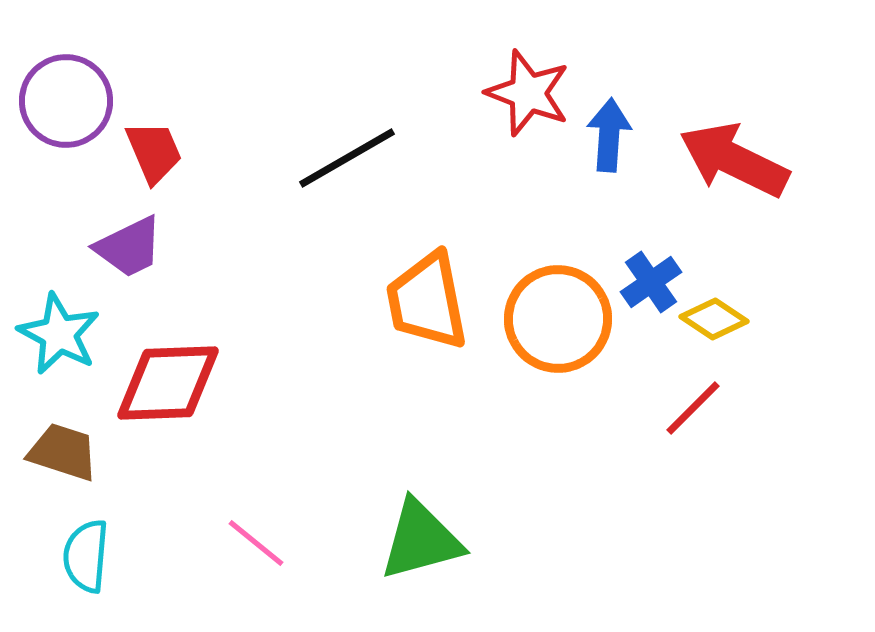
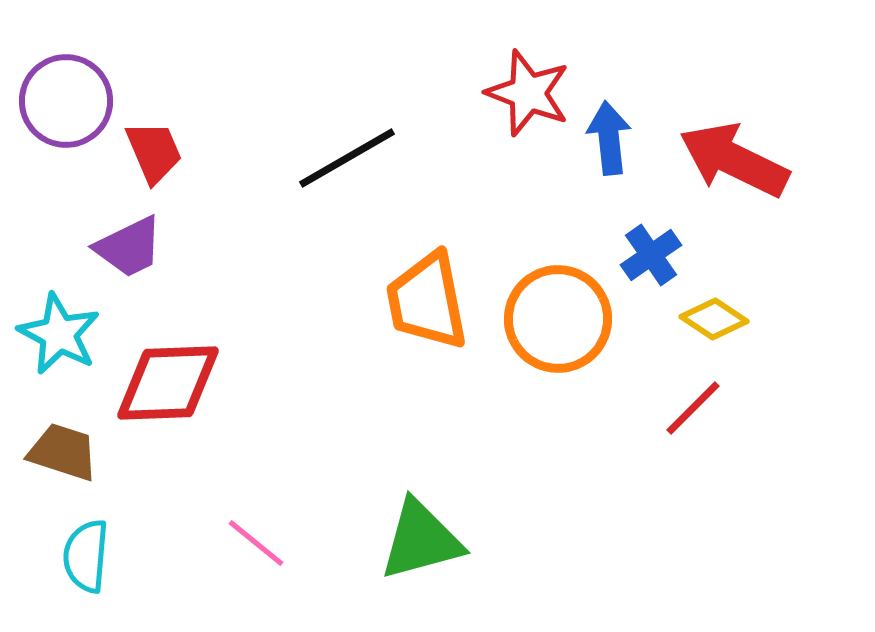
blue arrow: moved 3 px down; rotated 10 degrees counterclockwise
blue cross: moved 27 px up
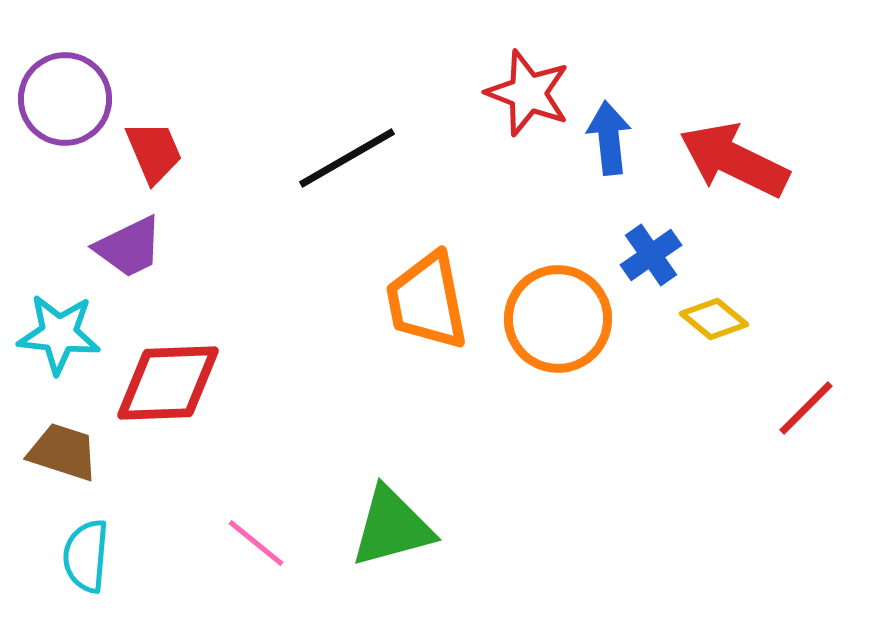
purple circle: moved 1 px left, 2 px up
yellow diamond: rotated 6 degrees clockwise
cyan star: rotated 22 degrees counterclockwise
red line: moved 113 px right
green triangle: moved 29 px left, 13 px up
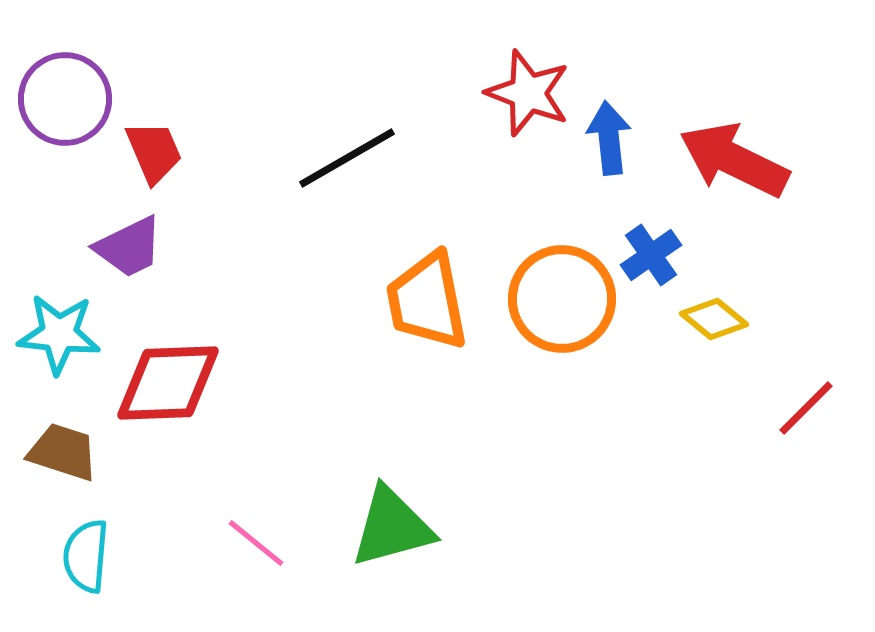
orange circle: moved 4 px right, 20 px up
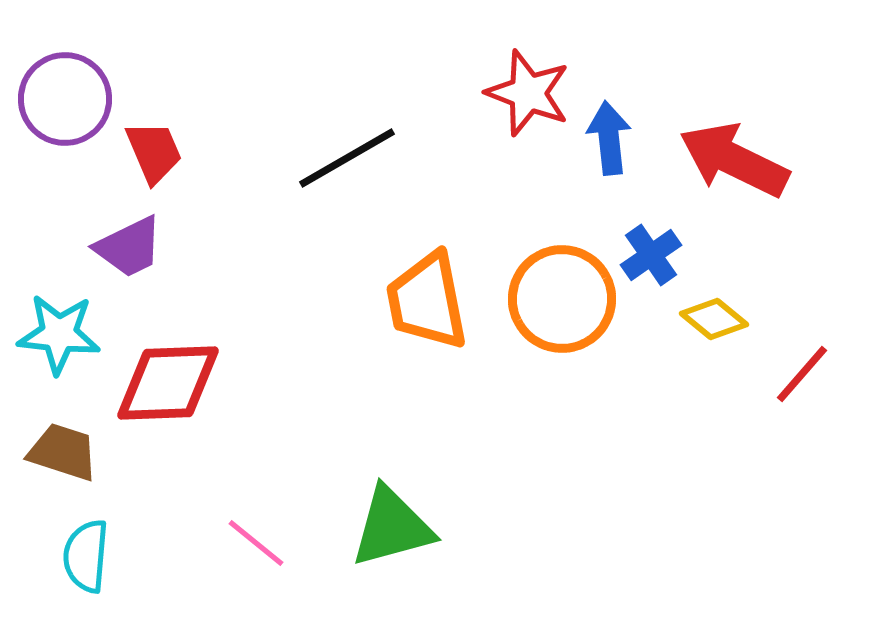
red line: moved 4 px left, 34 px up; rotated 4 degrees counterclockwise
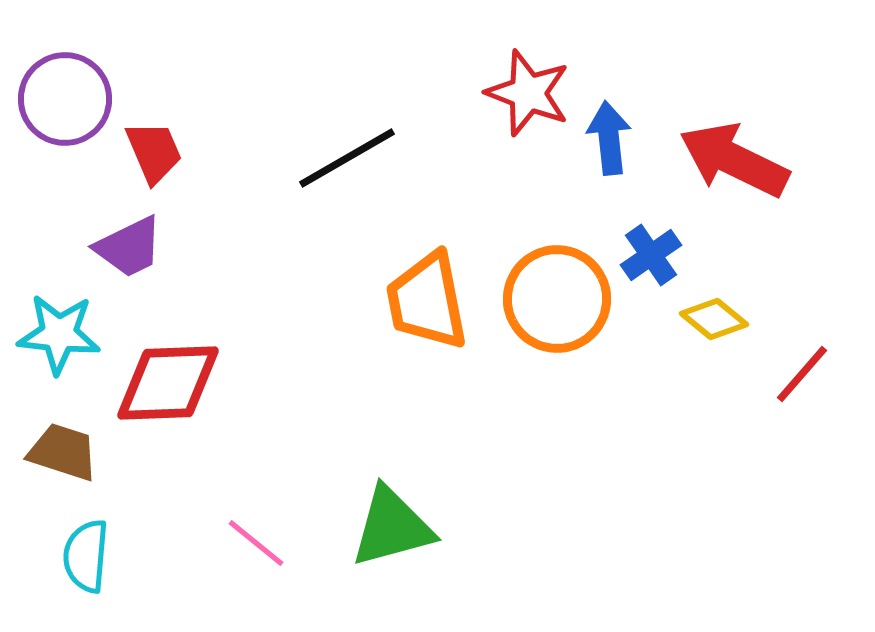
orange circle: moved 5 px left
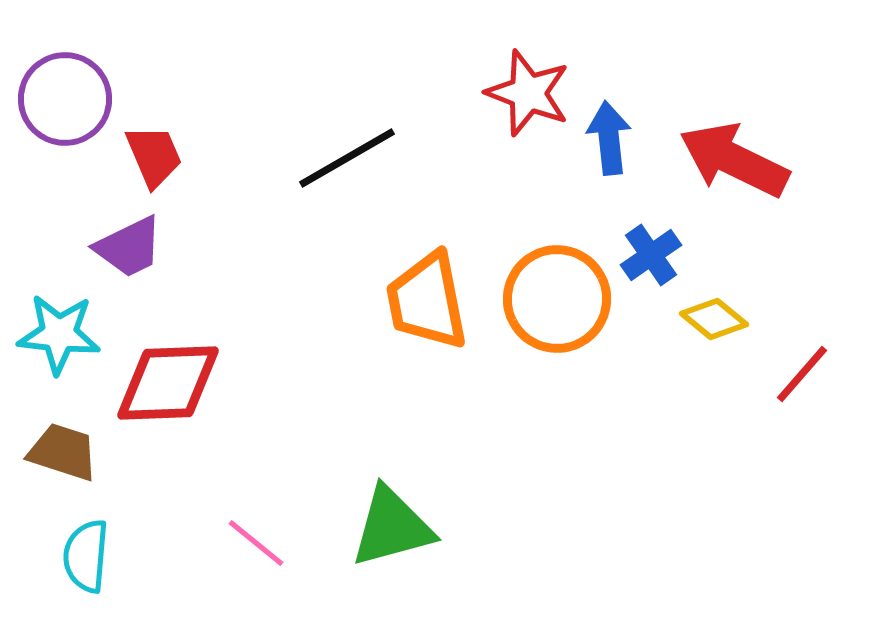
red trapezoid: moved 4 px down
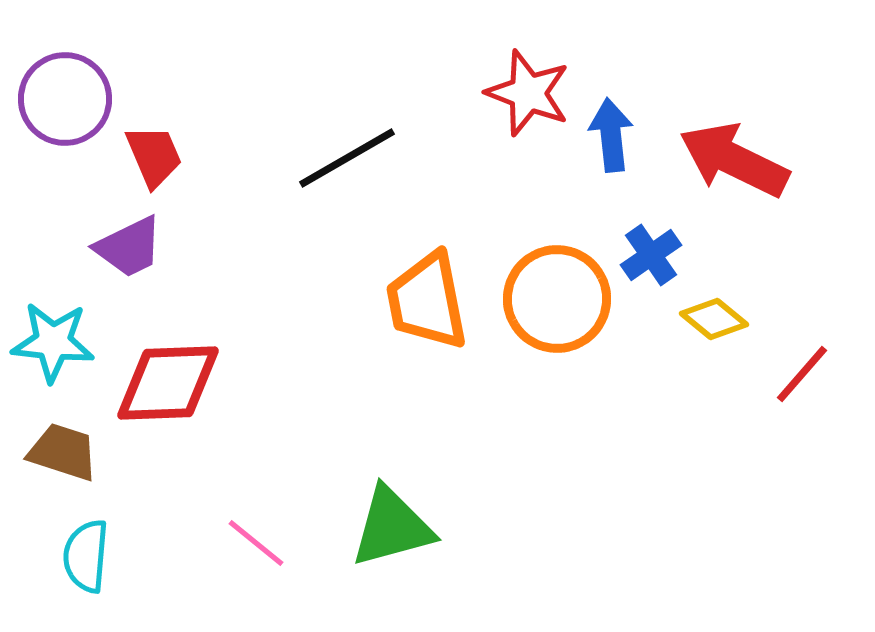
blue arrow: moved 2 px right, 3 px up
cyan star: moved 6 px left, 8 px down
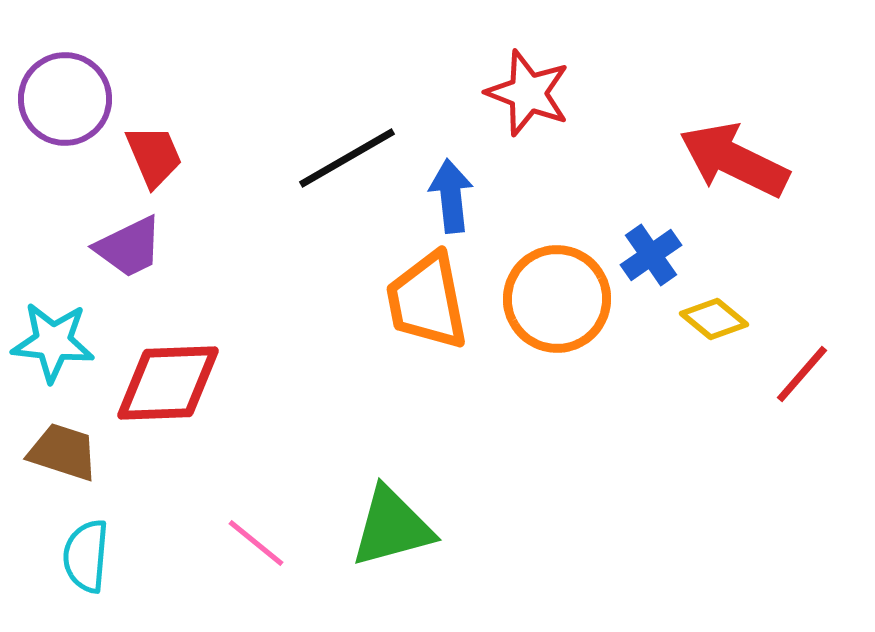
blue arrow: moved 160 px left, 61 px down
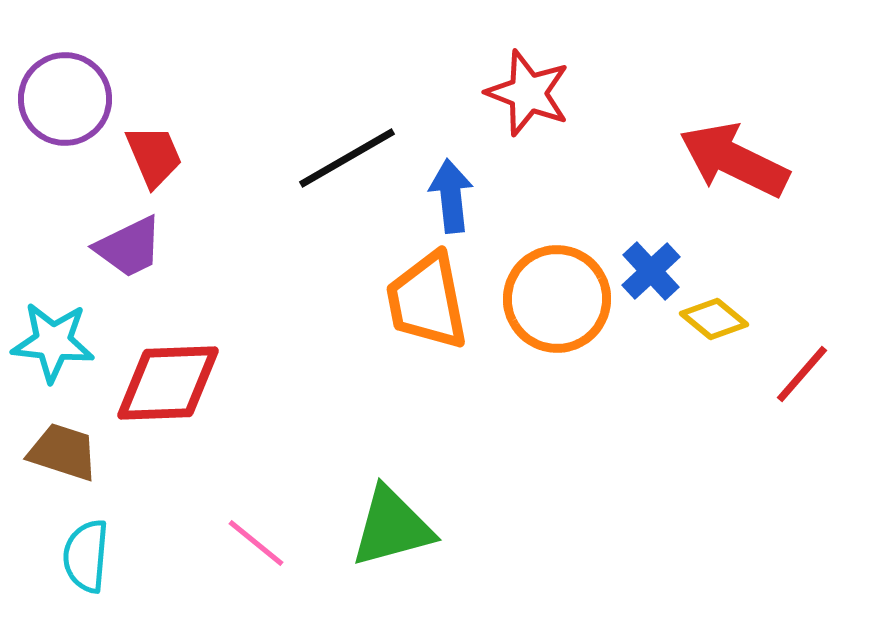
blue cross: moved 16 px down; rotated 8 degrees counterclockwise
